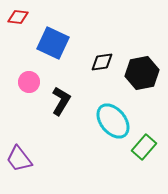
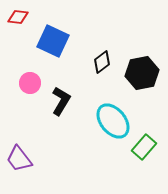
blue square: moved 2 px up
black diamond: rotated 30 degrees counterclockwise
pink circle: moved 1 px right, 1 px down
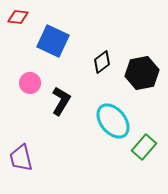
purple trapezoid: moved 2 px right, 1 px up; rotated 24 degrees clockwise
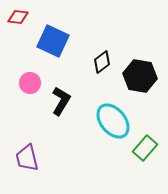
black hexagon: moved 2 px left, 3 px down; rotated 20 degrees clockwise
green rectangle: moved 1 px right, 1 px down
purple trapezoid: moved 6 px right
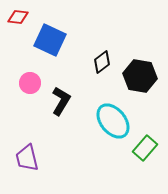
blue square: moved 3 px left, 1 px up
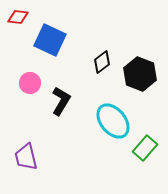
black hexagon: moved 2 px up; rotated 12 degrees clockwise
purple trapezoid: moved 1 px left, 1 px up
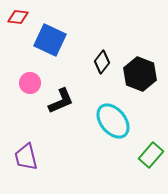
black diamond: rotated 15 degrees counterclockwise
black L-shape: rotated 36 degrees clockwise
green rectangle: moved 6 px right, 7 px down
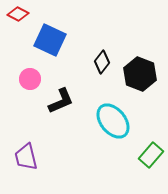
red diamond: moved 3 px up; rotated 20 degrees clockwise
pink circle: moved 4 px up
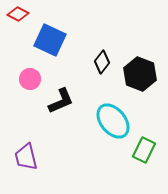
green rectangle: moved 7 px left, 5 px up; rotated 15 degrees counterclockwise
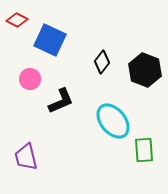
red diamond: moved 1 px left, 6 px down
black hexagon: moved 5 px right, 4 px up
green rectangle: rotated 30 degrees counterclockwise
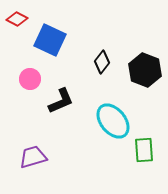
red diamond: moved 1 px up
purple trapezoid: moved 7 px right; rotated 88 degrees clockwise
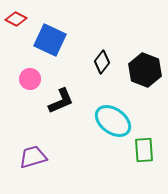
red diamond: moved 1 px left
cyan ellipse: rotated 15 degrees counterclockwise
